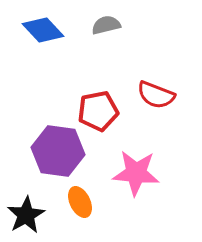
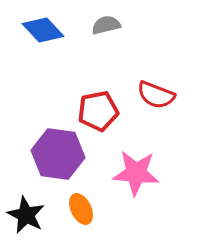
purple hexagon: moved 3 px down
orange ellipse: moved 1 px right, 7 px down
black star: rotated 15 degrees counterclockwise
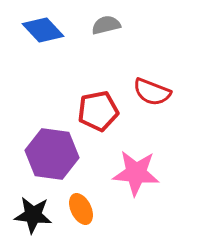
red semicircle: moved 4 px left, 3 px up
purple hexagon: moved 6 px left
black star: moved 7 px right; rotated 21 degrees counterclockwise
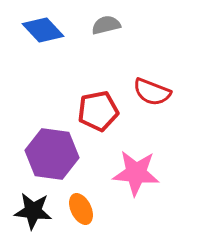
black star: moved 4 px up
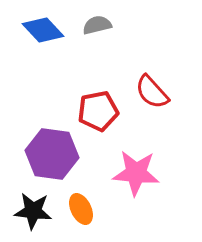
gray semicircle: moved 9 px left
red semicircle: rotated 27 degrees clockwise
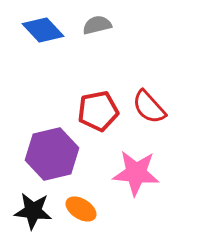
red semicircle: moved 3 px left, 15 px down
purple hexagon: rotated 21 degrees counterclockwise
orange ellipse: rotated 32 degrees counterclockwise
